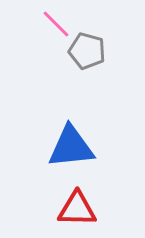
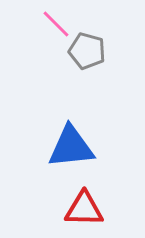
red triangle: moved 7 px right
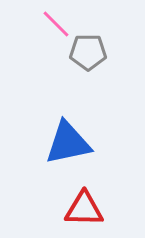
gray pentagon: moved 1 px right, 1 px down; rotated 15 degrees counterclockwise
blue triangle: moved 3 px left, 4 px up; rotated 6 degrees counterclockwise
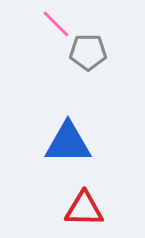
blue triangle: rotated 12 degrees clockwise
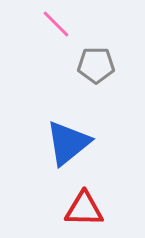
gray pentagon: moved 8 px right, 13 px down
blue triangle: rotated 39 degrees counterclockwise
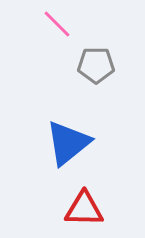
pink line: moved 1 px right
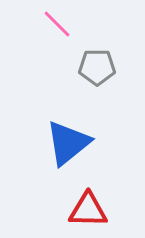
gray pentagon: moved 1 px right, 2 px down
red triangle: moved 4 px right, 1 px down
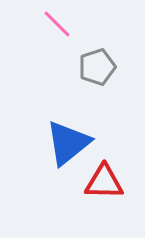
gray pentagon: rotated 18 degrees counterclockwise
red triangle: moved 16 px right, 28 px up
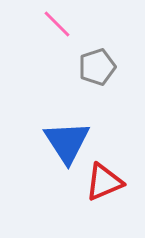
blue triangle: moved 1 px left, 1 px up; rotated 24 degrees counterclockwise
red triangle: rotated 24 degrees counterclockwise
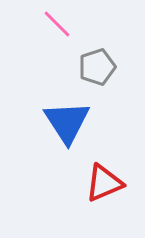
blue triangle: moved 20 px up
red triangle: moved 1 px down
